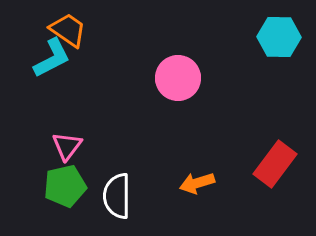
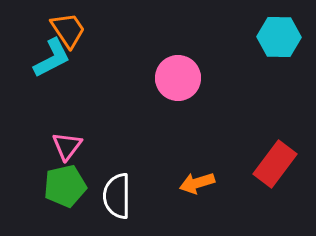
orange trapezoid: rotated 21 degrees clockwise
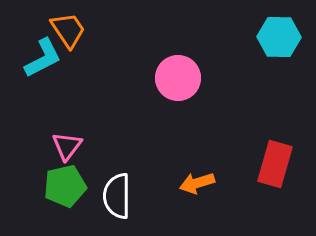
cyan L-shape: moved 9 px left
red rectangle: rotated 21 degrees counterclockwise
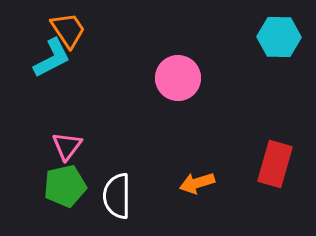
cyan L-shape: moved 9 px right
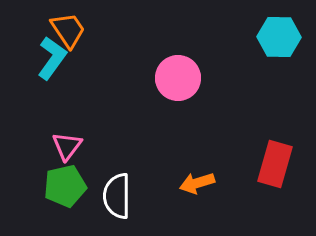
cyan L-shape: rotated 27 degrees counterclockwise
